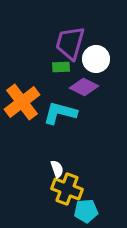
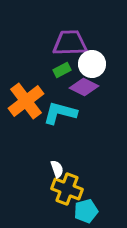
purple trapezoid: rotated 72 degrees clockwise
white circle: moved 4 px left, 5 px down
green rectangle: moved 1 px right, 3 px down; rotated 24 degrees counterclockwise
orange cross: moved 4 px right, 1 px up
cyan pentagon: rotated 10 degrees counterclockwise
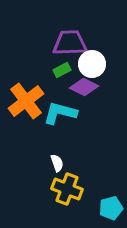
white semicircle: moved 6 px up
cyan pentagon: moved 25 px right, 3 px up
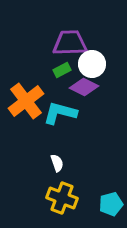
yellow cross: moved 5 px left, 9 px down
cyan pentagon: moved 4 px up
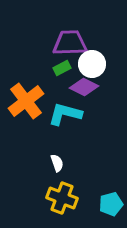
green rectangle: moved 2 px up
cyan L-shape: moved 5 px right, 1 px down
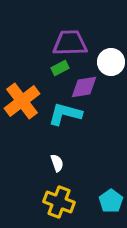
white circle: moved 19 px right, 2 px up
green rectangle: moved 2 px left
purple diamond: rotated 36 degrees counterclockwise
orange cross: moved 4 px left
yellow cross: moved 3 px left, 4 px down
cyan pentagon: moved 3 px up; rotated 20 degrees counterclockwise
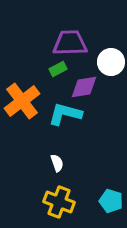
green rectangle: moved 2 px left, 1 px down
cyan pentagon: rotated 20 degrees counterclockwise
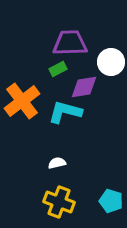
cyan L-shape: moved 2 px up
white semicircle: rotated 84 degrees counterclockwise
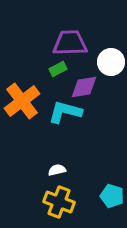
white semicircle: moved 7 px down
cyan pentagon: moved 1 px right, 5 px up
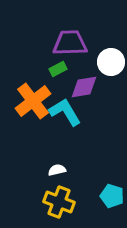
orange cross: moved 11 px right
cyan L-shape: rotated 44 degrees clockwise
